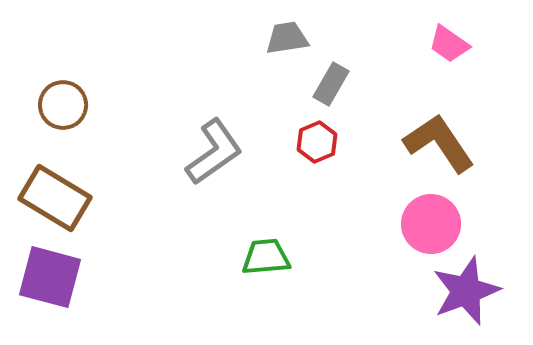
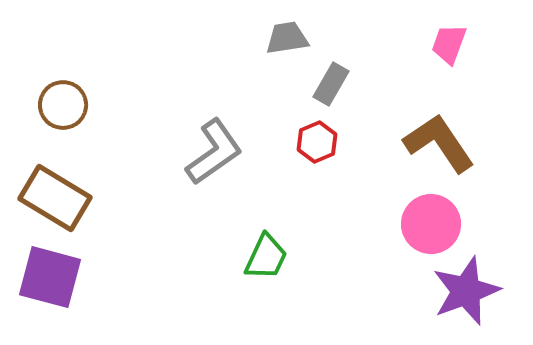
pink trapezoid: rotated 75 degrees clockwise
green trapezoid: rotated 120 degrees clockwise
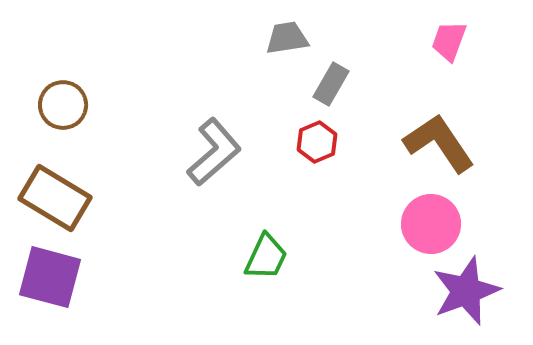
pink trapezoid: moved 3 px up
gray L-shape: rotated 6 degrees counterclockwise
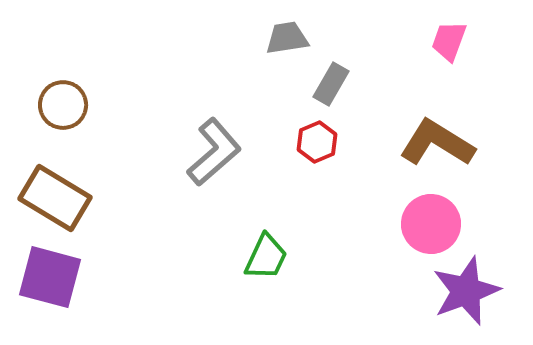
brown L-shape: moved 2 px left; rotated 24 degrees counterclockwise
